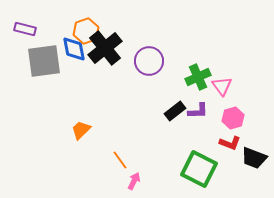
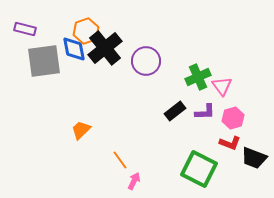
purple circle: moved 3 px left
purple L-shape: moved 7 px right, 1 px down
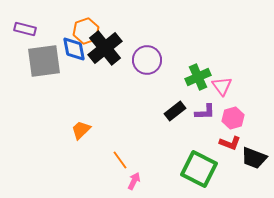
purple circle: moved 1 px right, 1 px up
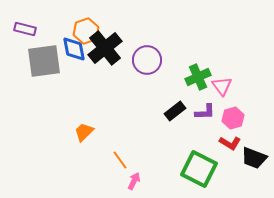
orange trapezoid: moved 3 px right, 2 px down
red L-shape: rotated 10 degrees clockwise
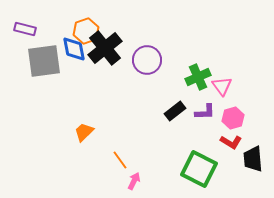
red L-shape: moved 1 px right, 1 px up
black trapezoid: moved 1 px left, 1 px down; rotated 64 degrees clockwise
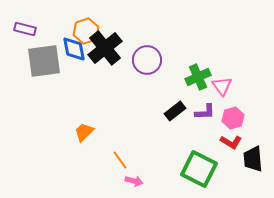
pink arrow: rotated 78 degrees clockwise
